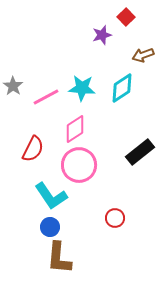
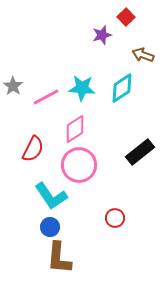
brown arrow: rotated 40 degrees clockwise
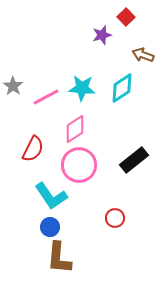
black rectangle: moved 6 px left, 8 px down
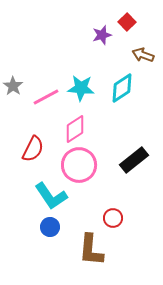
red square: moved 1 px right, 5 px down
cyan star: moved 1 px left
red circle: moved 2 px left
brown L-shape: moved 32 px right, 8 px up
